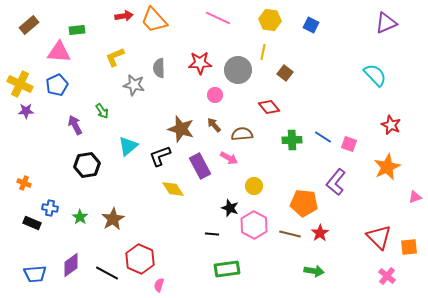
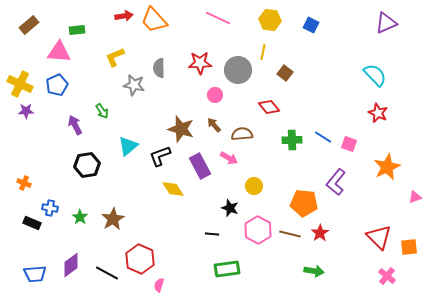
red star at (391, 125): moved 13 px left, 12 px up
pink hexagon at (254, 225): moved 4 px right, 5 px down
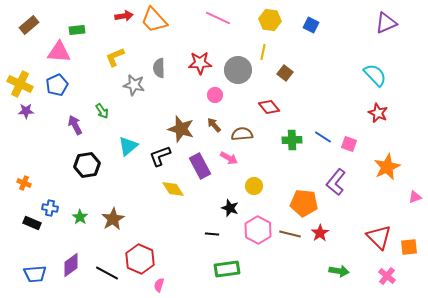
green arrow at (314, 271): moved 25 px right
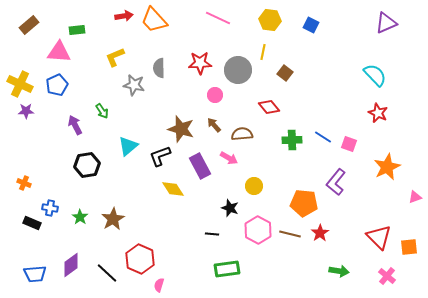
black line at (107, 273): rotated 15 degrees clockwise
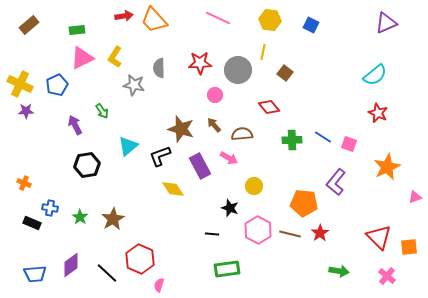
pink triangle at (59, 52): moved 23 px right, 6 px down; rotated 30 degrees counterclockwise
yellow L-shape at (115, 57): rotated 35 degrees counterclockwise
cyan semicircle at (375, 75): rotated 95 degrees clockwise
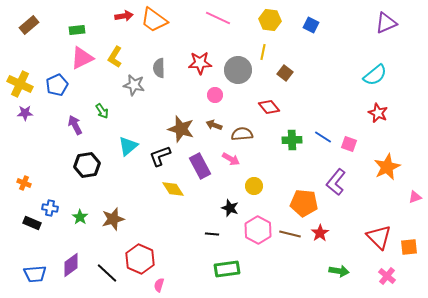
orange trapezoid at (154, 20): rotated 12 degrees counterclockwise
purple star at (26, 111): moved 1 px left, 2 px down
brown arrow at (214, 125): rotated 28 degrees counterclockwise
pink arrow at (229, 158): moved 2 px right, 1 px down
brown star at (113, 219): rotated 15 degrees clockwise
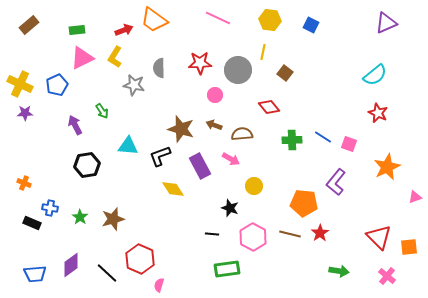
red arrow at (124, 16): moved 14 px down; rotated 12 degrees counterclockwise
cyan triangle at (128, 146): rotated 45 degrees clockwise
pink hexagon at (258, 230): moved 5 px left, 7 px down
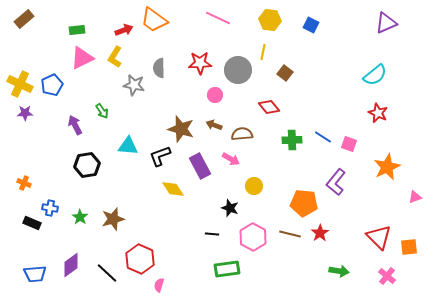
brown rectangle at (29, 25): moved 5 px left, 6 px up
blue pentagon at (57, 85): moved 5 px left
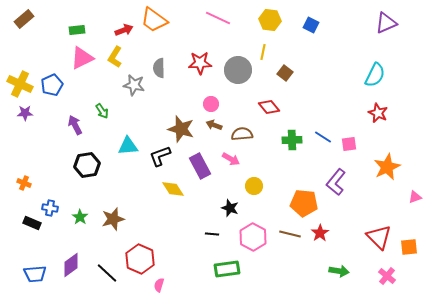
cyan semicircle at (375, 75): rotated 25 degrees counterclockwise
pink circle at (215, 95): moved 4 px left, 9 px down
pink square at (349, 144): rotated 28 degrees counterclockwise
cyan triangle at (128, 146): rotated 10 degrees counterclockwise
